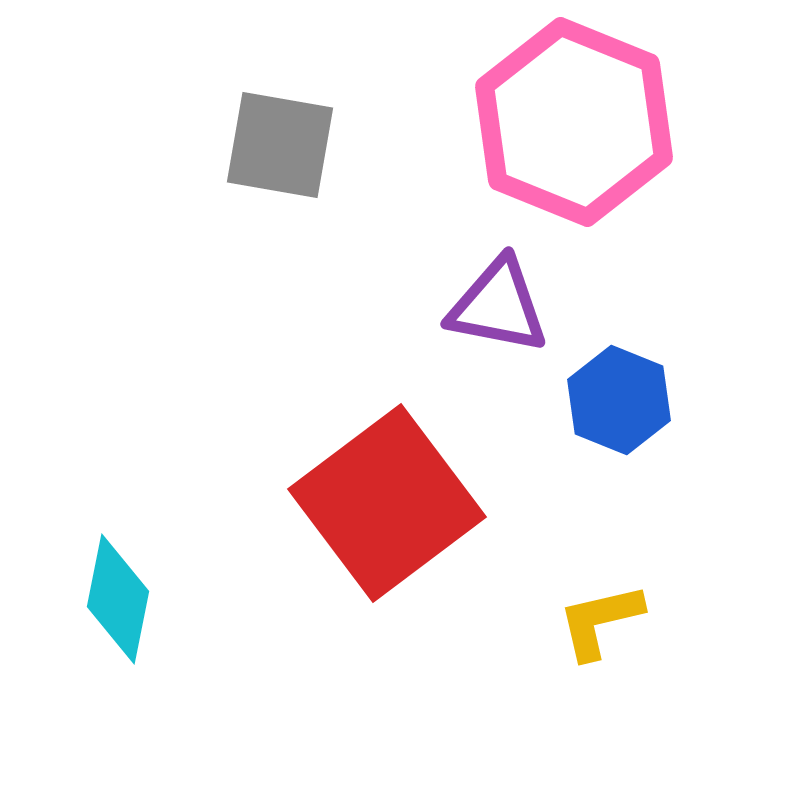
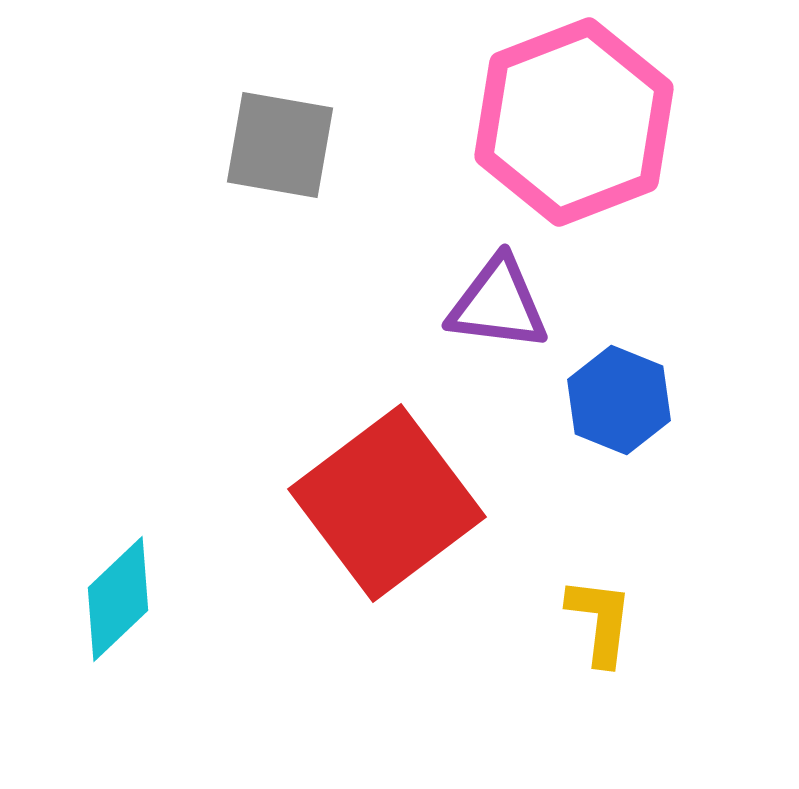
pink hexagon: rotated 17 degrees clockwise
purple triangle: moved 2 px up; rotated 4 degrees counterclockwise
cyan diamond: rotated 35 degrees clockwise
yellow L-shape: rotated 110 degrees clockwise
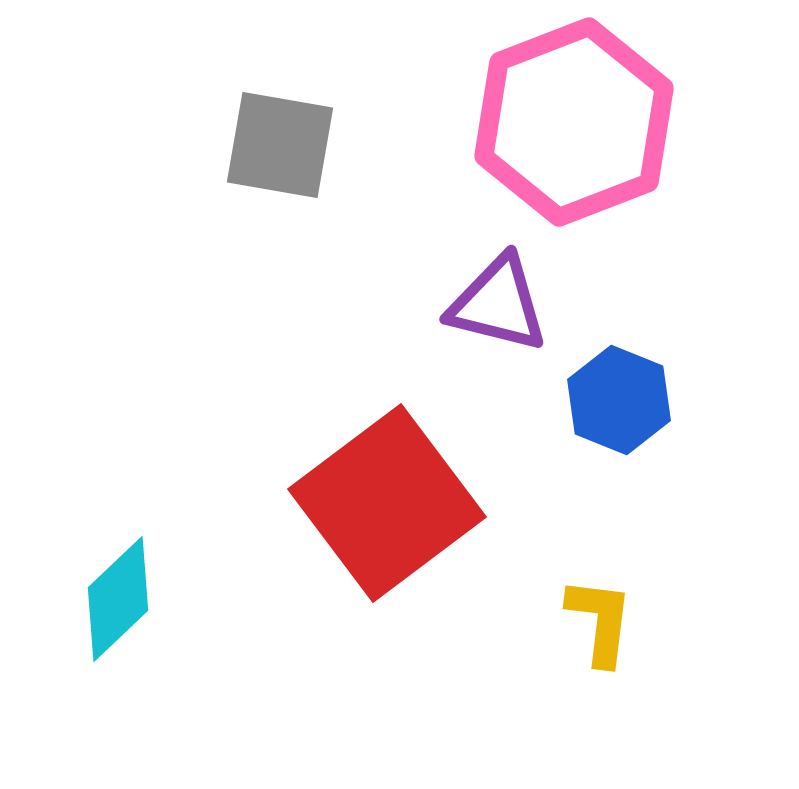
purple triangle: rotated 7 degrees clockwise
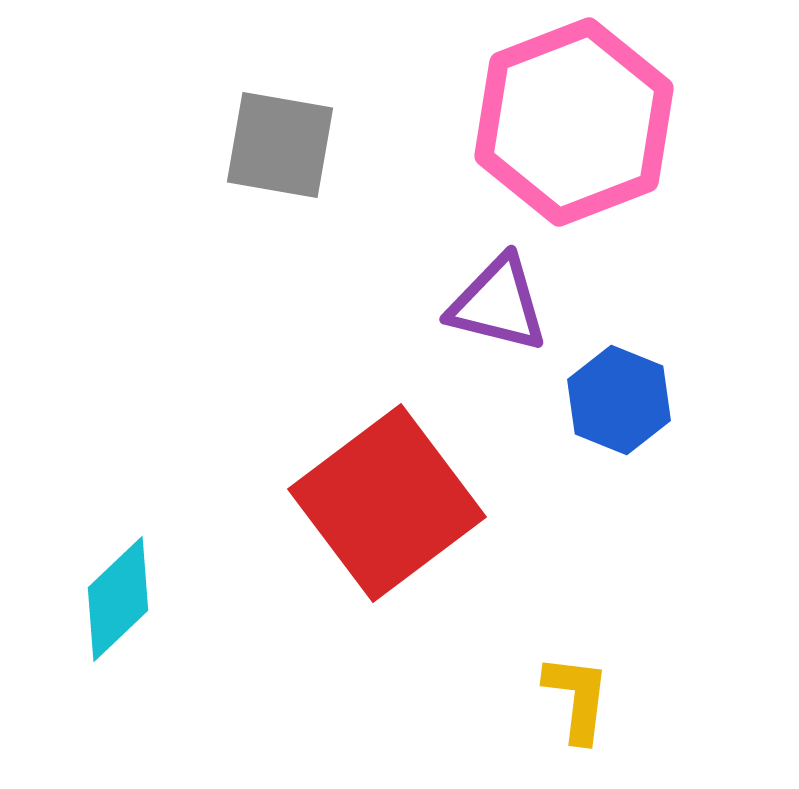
yellow L-shape: moved 23 px left, 77 px down
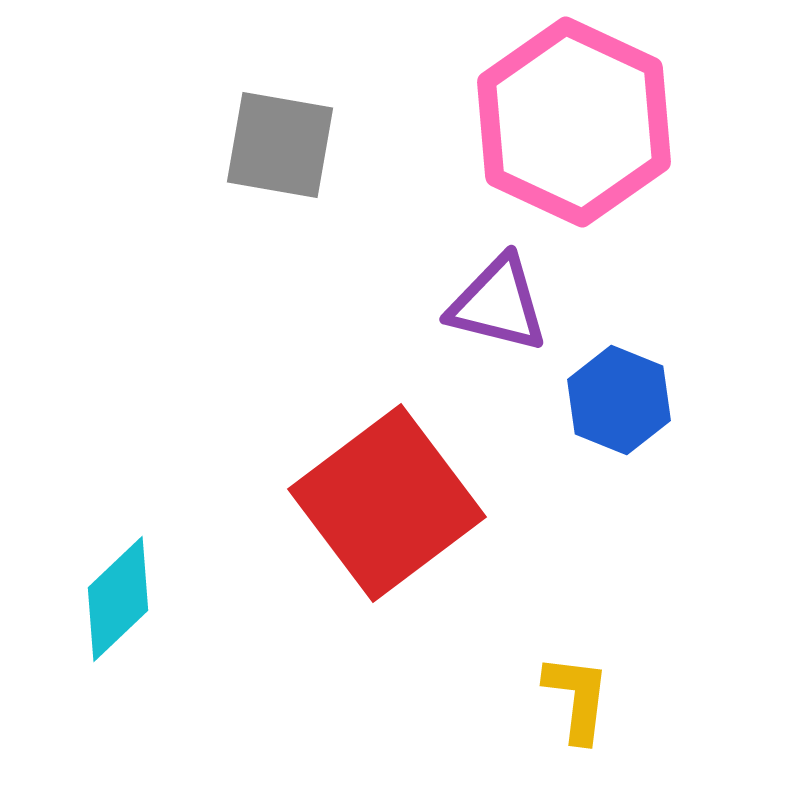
pink hexagon: rotated 14 degrees counterclockwise
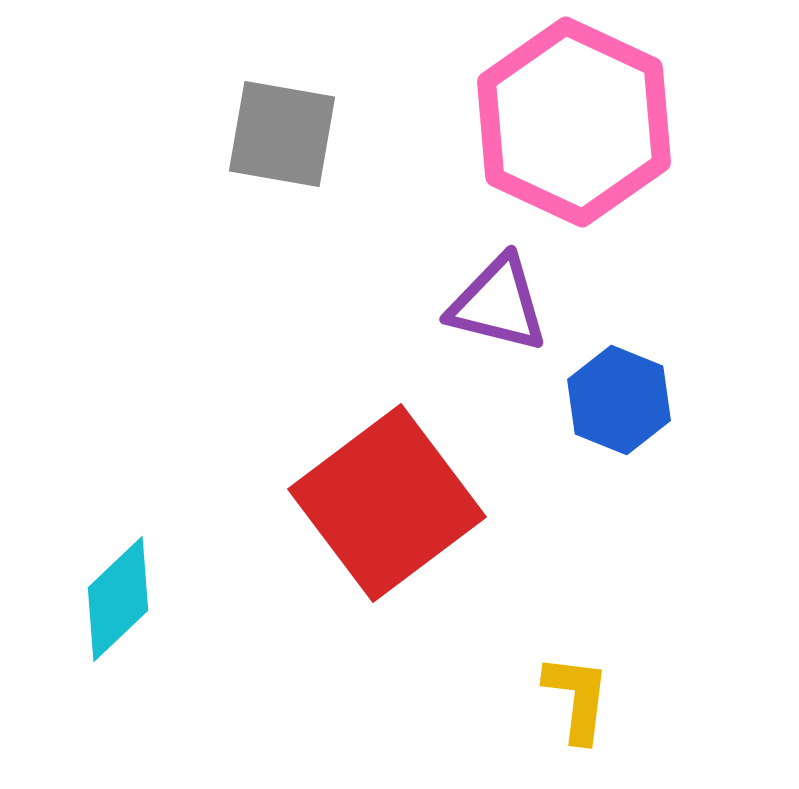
gray square: moved 2 px right, 11 px up
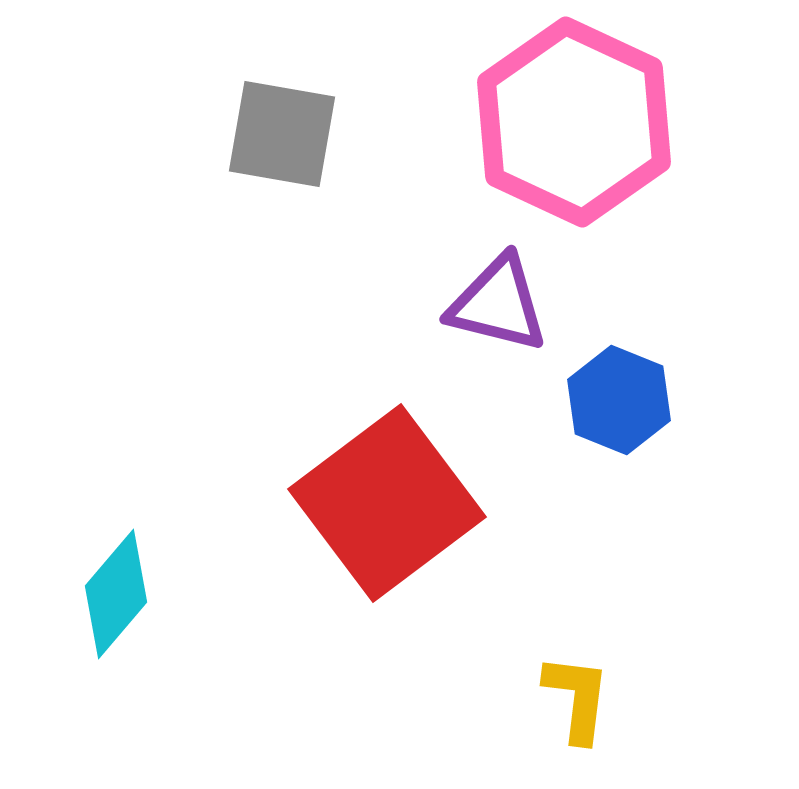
cyan diamond: moved 2 px left, 5 px up; rotated 6 degrees counterclockwise
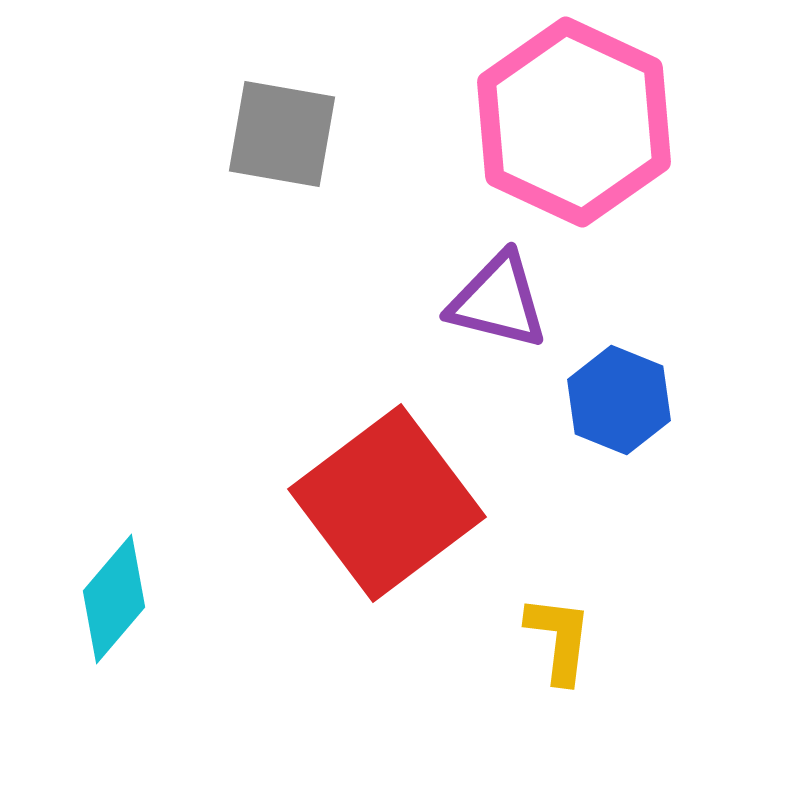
purple triangle: moved 3 px up
cyan diamond: moved 2 px left, 5 px down
yellow L-shape: moved 18 px left, 59 px up
